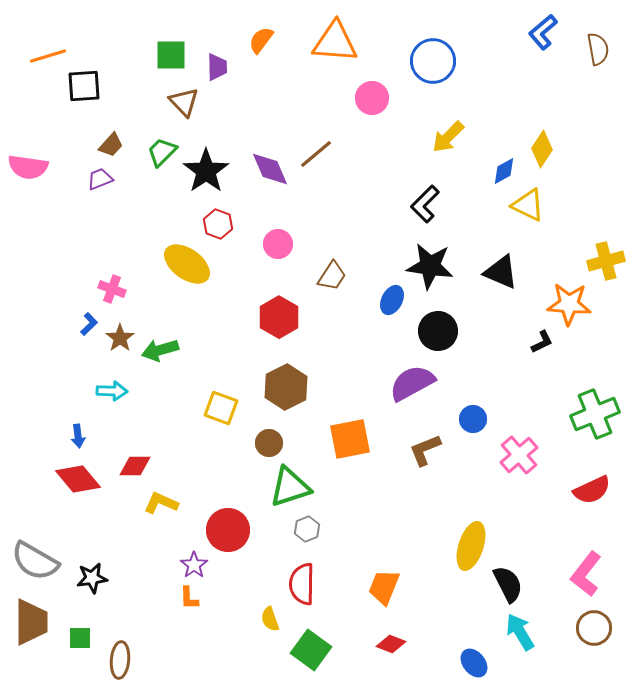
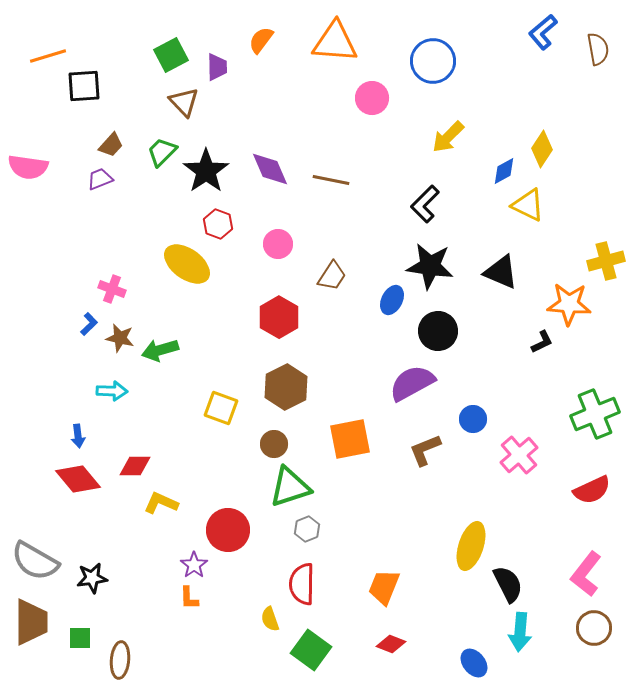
green square at (171, 55): rotated 28 degrees counterclockwise
brown line at (316, 154): moved 15 px right, 26 px down; rotated 51 degrees clockwise
brown star at (120, 338): rotated 24 degrees counterclockwise
brown circle at (269, 443): moved 5 px right, 1 px down
cyan arrow at (520, 632): rotated 144 degrees counterclockwise
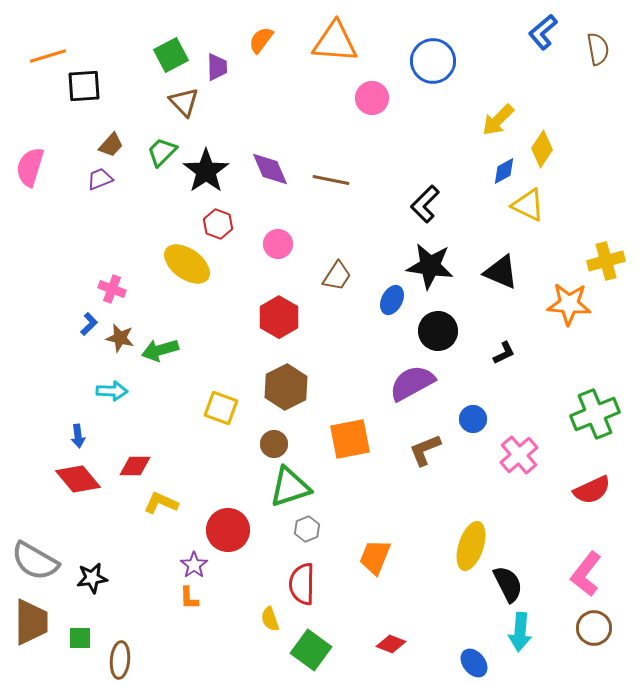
yellow arrow at (448, 137): moved 50 px right, 17 px up
pink semicircle at (28, 167): moved 2 px right; rotated 99 degrees clockwise
brown trapezoid at (332, 276): moved 5 px right
black L-shape at (542, 342): moved 38 px left, 11 px down
orange trapezoid at (384, 587): moved 9 px left, 30 px up
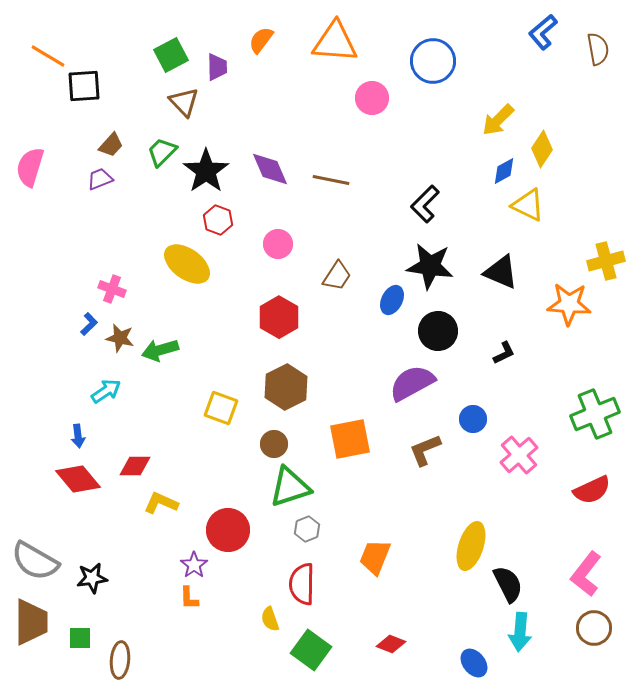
orange line at (48, 56): rotated 48 degrees clockwise
red hexagon at (218, 224): moved 4 px up
cyan arrow at (112, 391): moved 6 px left; rotated 36 degrees counterclockwise
